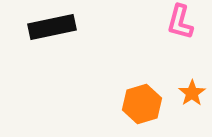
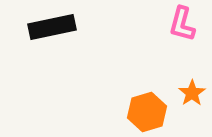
pink L-shape: moved 2 px right, 2 px down
orange hexagon: moved 5 px right, 8 px down
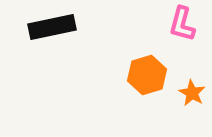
orange star: rotated 8 degrees counterclockwise
orange hexagon: moved 37 px up
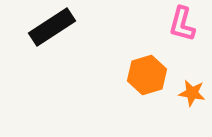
black rectangle: rotated 21 degrees counterclockwise
orange star: rotated 20 degrees counterclockwise
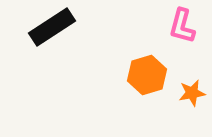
pink L-shape: moved 2 px down
orange star: rotated 20 degrees counterclockwise
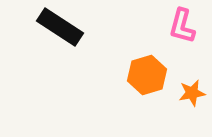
black rectangle: moved 8 px right; rotated 66 degrees clockwise
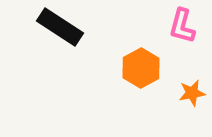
orange hexagon: moved 6 px left, 7 px up; rotated 12 degrees counterclockwise
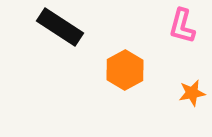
orange hexagon: moved 16 px left, 2 px down
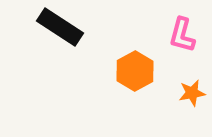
pink L-shape: moved 9 px down
orange hexagon: moved 10 px right, 1 px down
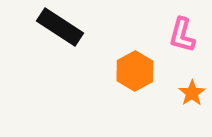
orange star: rotated 24 degrees counterclockwise
